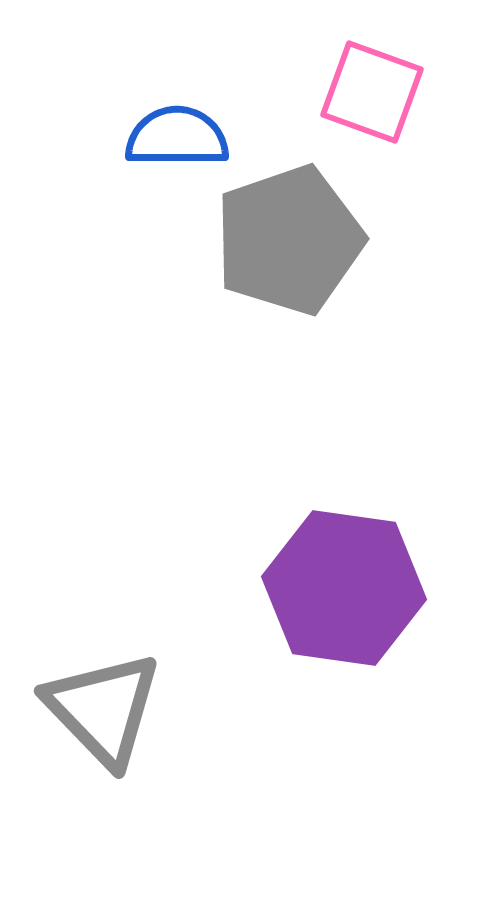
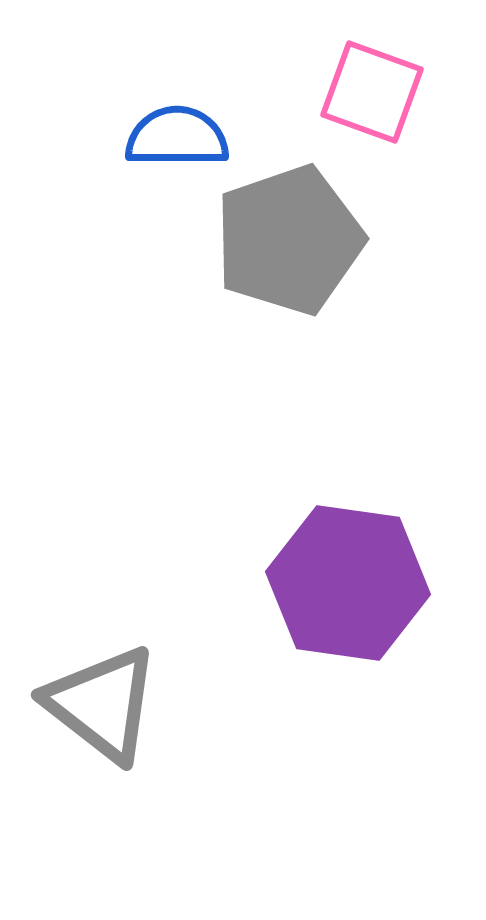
purple hexagon: moved 4 px right, 5 px up
gray triangle: moved 1 px left, 5 px up; rotated 8 degrees counterclockwise
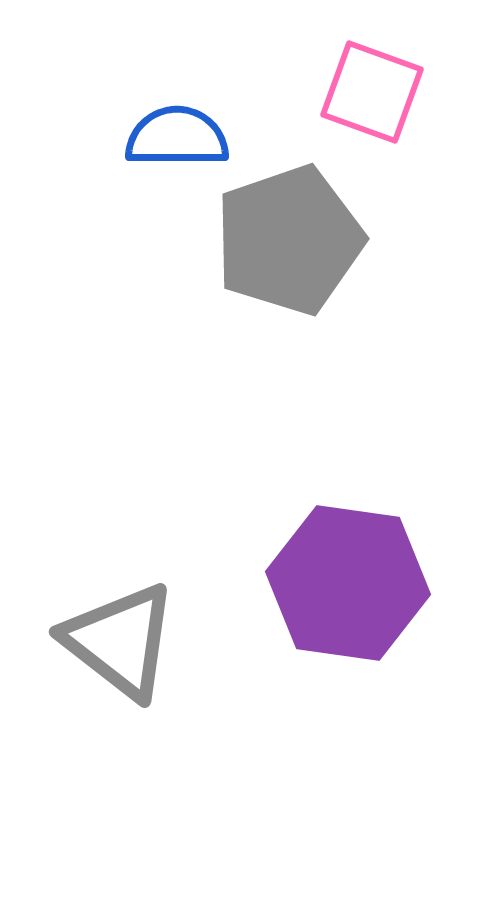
gray triangle: moved 18 px right, 63 px up
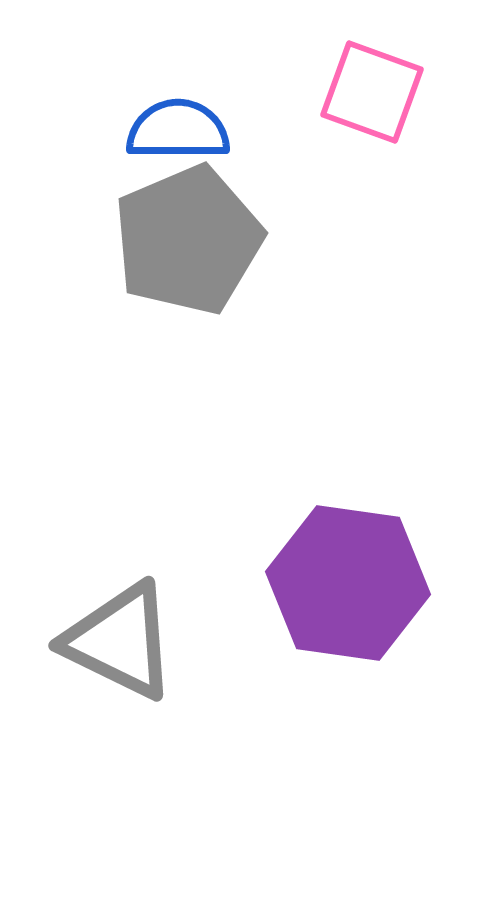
blue semicircle: moved 1 px right, 7 px up
gray pentagon: moved 101 px left; rotated 4 degrees counterclockwise
gray triangle: rotated 12 degrees counterclockwise
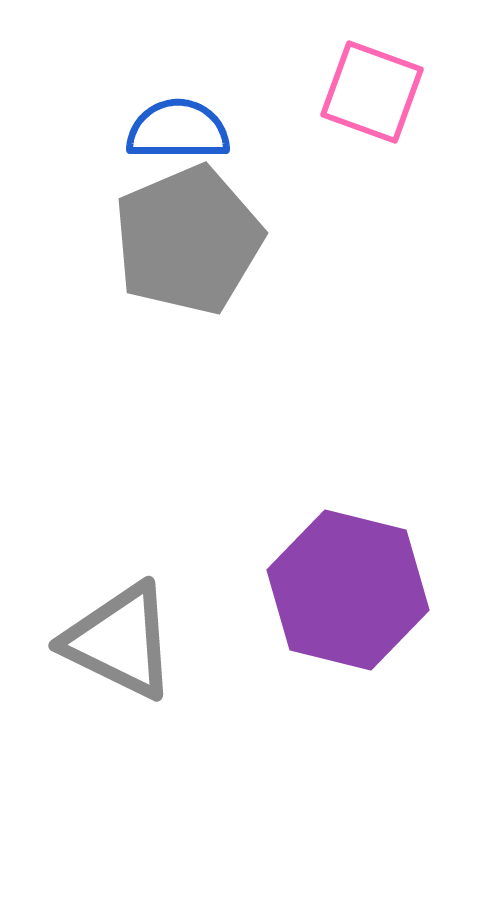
purple hexagon: moved 7 px down; rotated 6 degrees clockwise
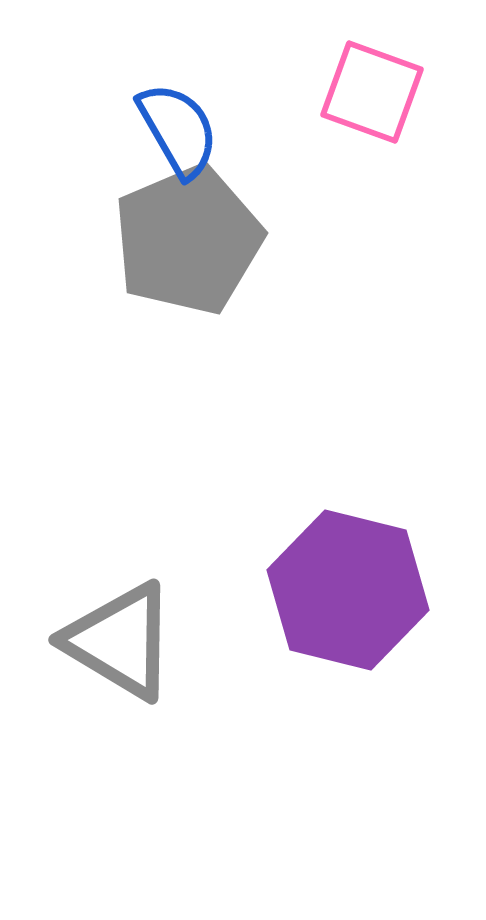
blue semicircle: rotated 60 degrees clockwise
gray triangle: rotated 5 degrees clockwise
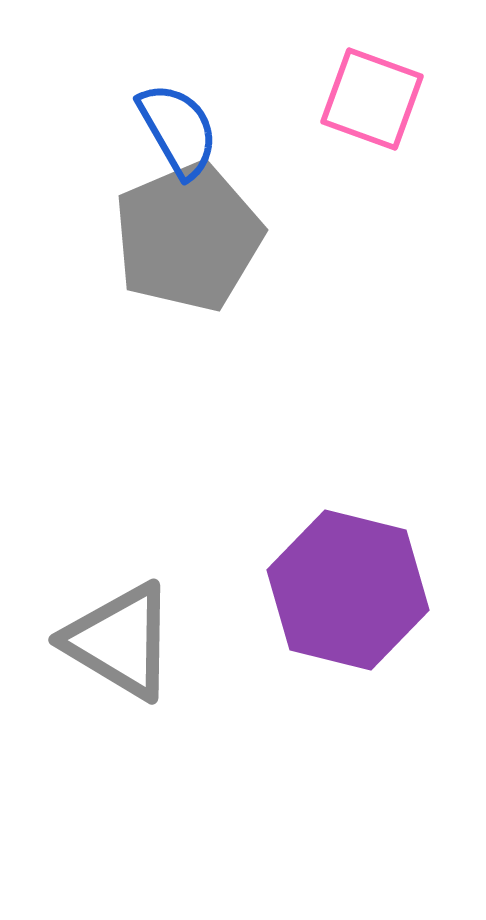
pink square: moved 7 px down
gray pentagon: moved 3 px up
